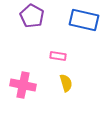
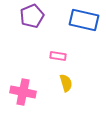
purple pentagon: rotated 20 degrees clockwise
pink cross: moved 7 px down
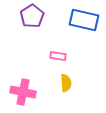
purple pentagon: rotated 10 degrees counterclockwise
yellow semicircle: rotated 12 degrees clockwise
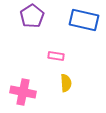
pink rectangle: moved 2 px left
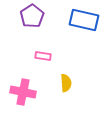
pink rectangle: moved 13 px left
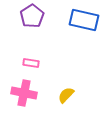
pink rectangle: moved 12 px left, 7 px down
yellow semicircle: moved 12 px down; rotated 132 degrees counterclockwise
pink cross: moved 1 px right, 1 px down
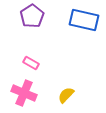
pink rectangle: rotated 21 degrees clockwise
pink cross: rotated 10 degrees clockwise
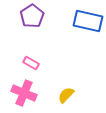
blue rectangle: moved 4 px right, 1 px down
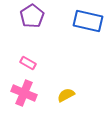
pink rectangle: moved 3 px left
yellow semicircle: rotated 18 degrees clockwise
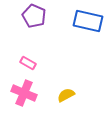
purple pentagon: moved 2 px right; rotated 15 degrees counterclockwise
